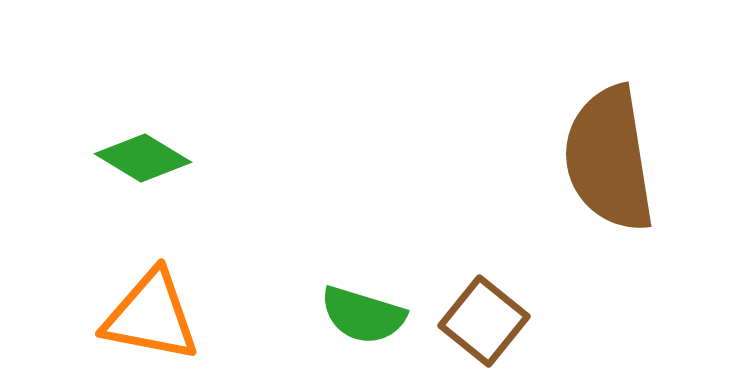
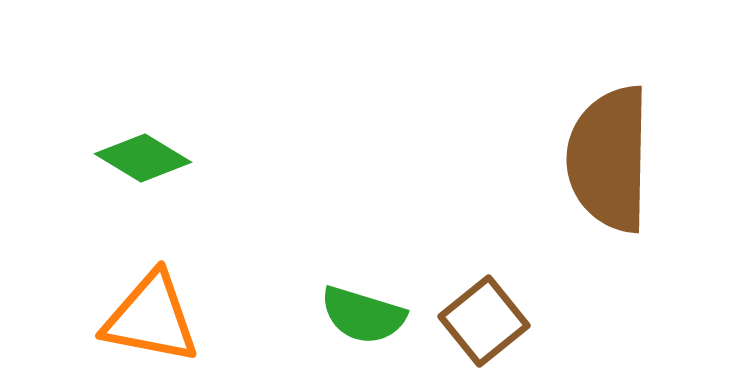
brown semicircle: rotated 10 degrees clockwise
orange triangle: moved 2 px down
brown square: rotated 12 degrees clockwise
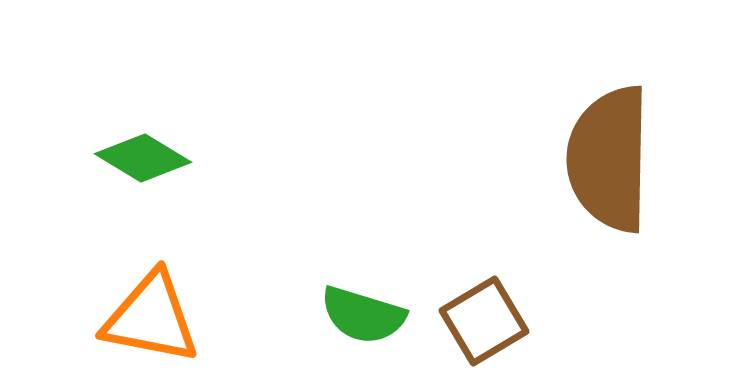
brown square: rotated 8 degrees clockwise
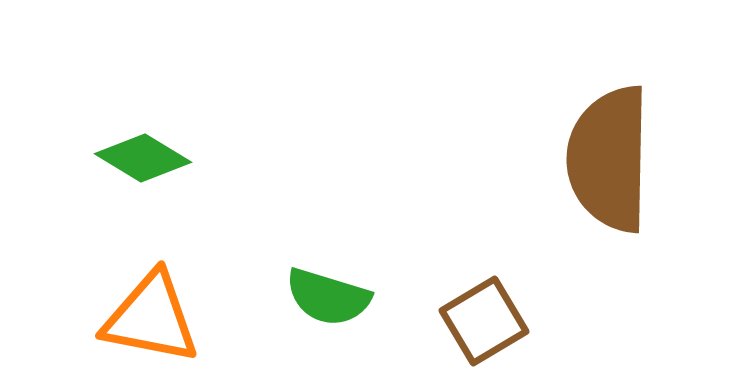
green semicircle: moved 35 px left, 18 px up
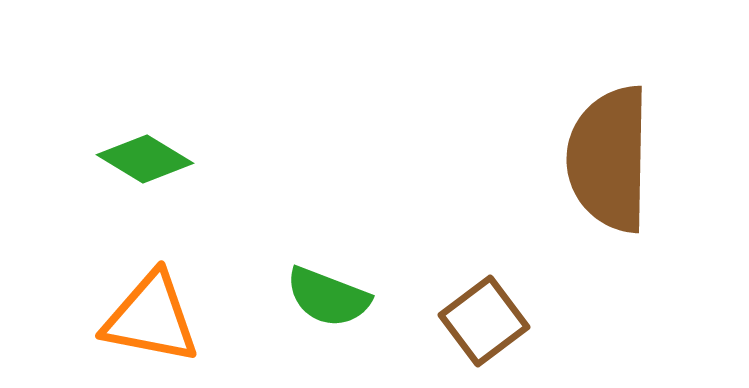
green diamond: moved 2 px right, 1 px down
green semicircle: rotated 4 degrees clockwise
brown square: rotated 6 degrees counterclockwise
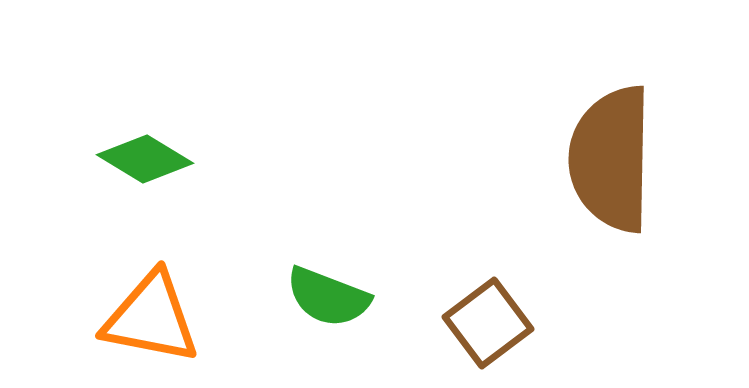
brown semicircle: moved 2 px right
brown square: moved 4 px right, 2 px down
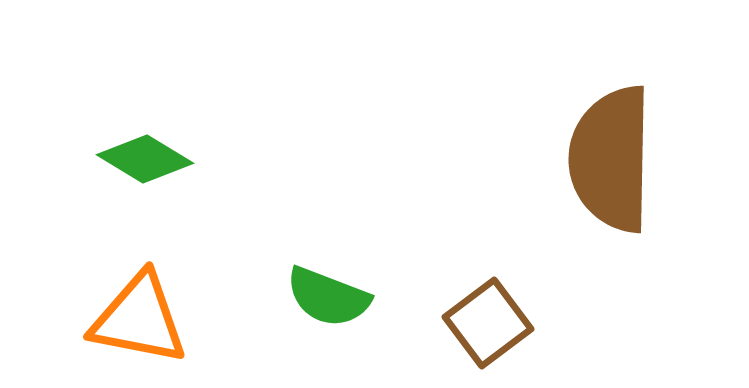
orange triangle: moved 12 px left, 1 px down
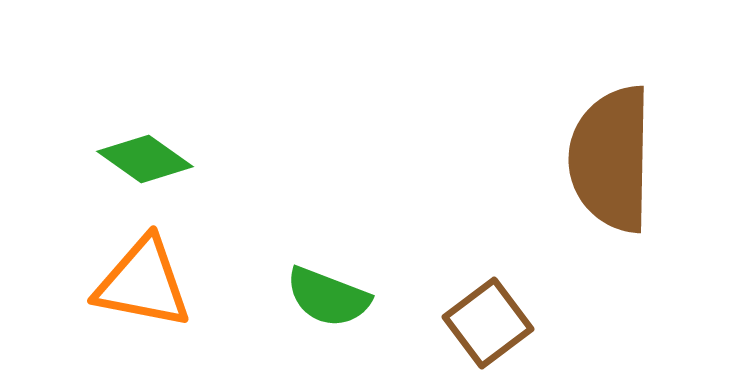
green diamond: rotated 4 degrees clockwise
orange triangle: moved 4 px right, 36 px up
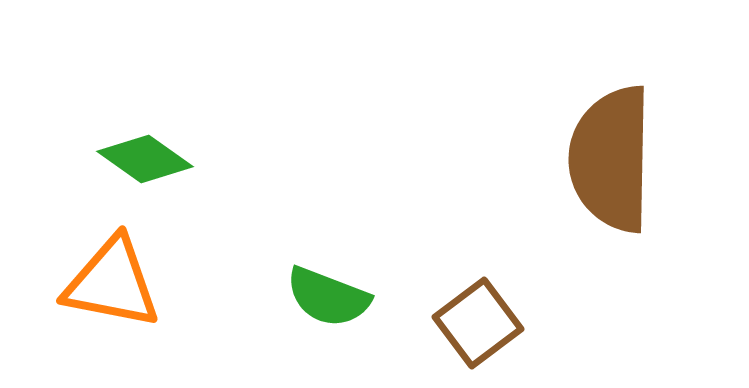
orange triangle: moved 31 px left
brown square: moved 10 px left
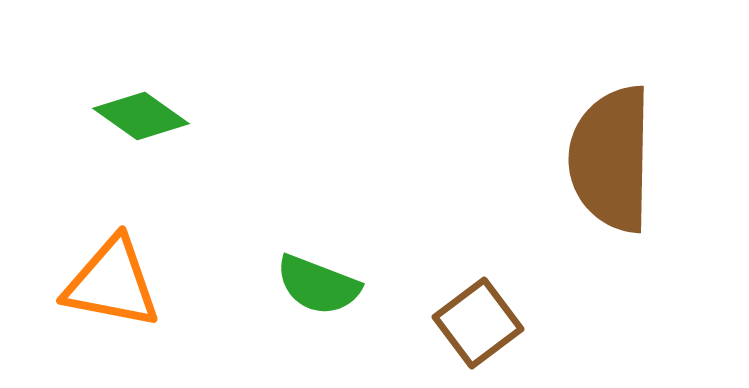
green diamond: moved 4 px left, 43 px up
green semicircle: moved 10 px left, 12 px up
